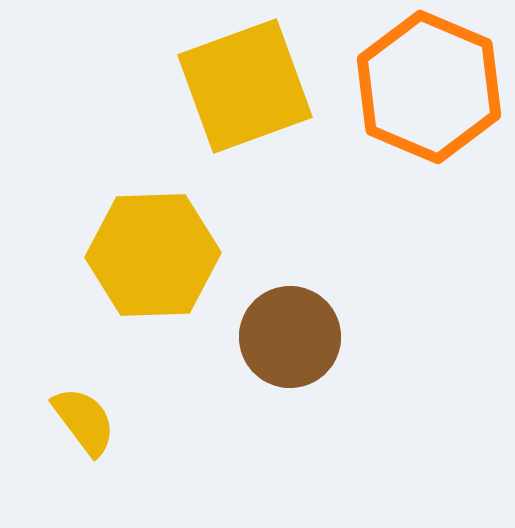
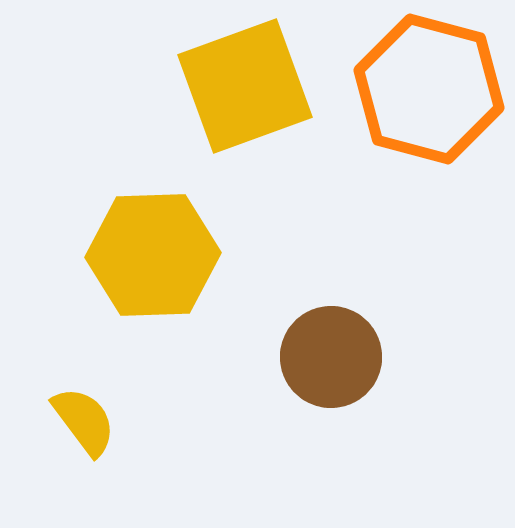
orange hexagon: moved 2 px down; rotated 8 degrees counterclockwise
brown circle: moved 41 px right, 20 px down
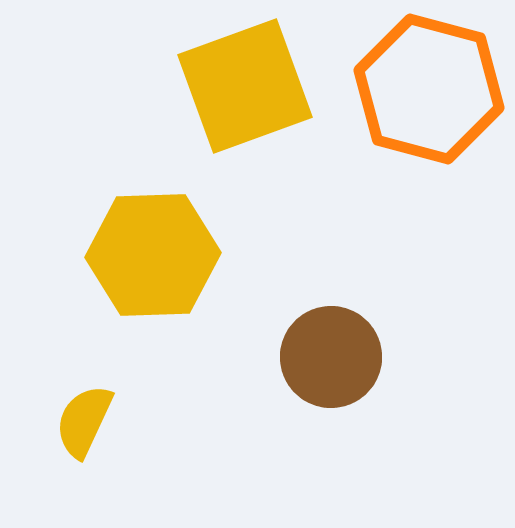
yellow semicircle: rotated 118 degrees counterclockwise
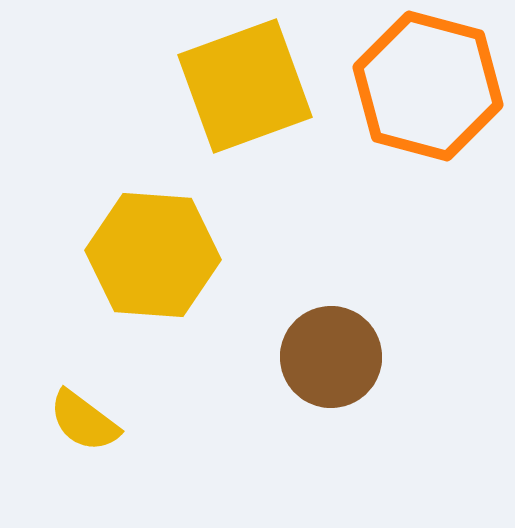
orange hexagon: moved 1 px left, 3 px up
yellow hexagon: rotated 6 degrees clockwise
yellow semicircle: rotated 78 degrees counterclockwise
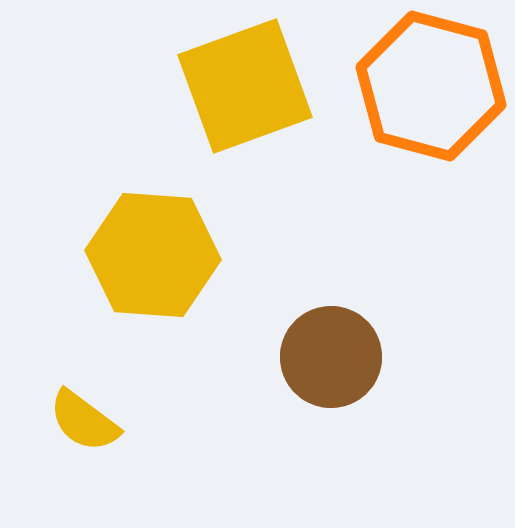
orange hexagon: moved 3 px right
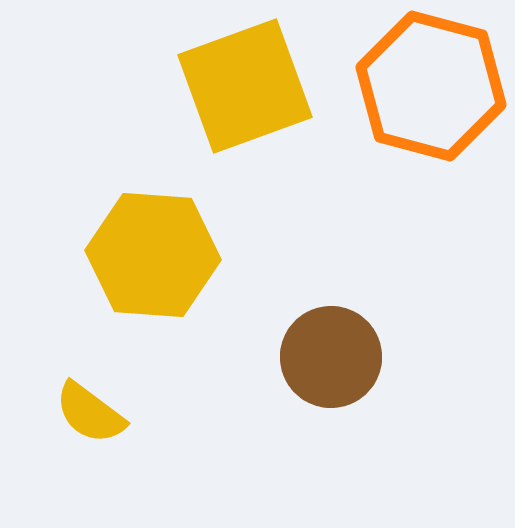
yellow semicircle: moved 6 px right, 8 px up
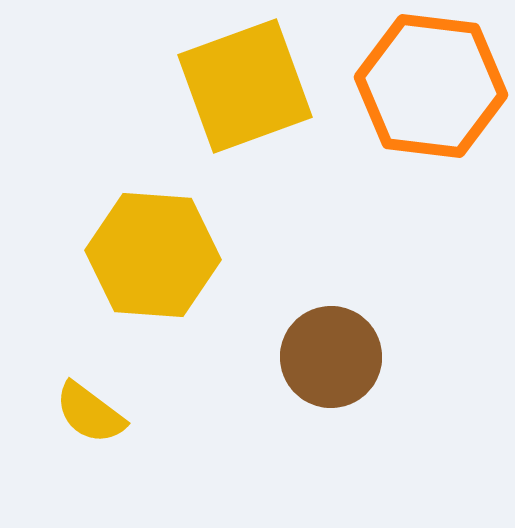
orange hexagon: rotated 8 degrees counterclockwise
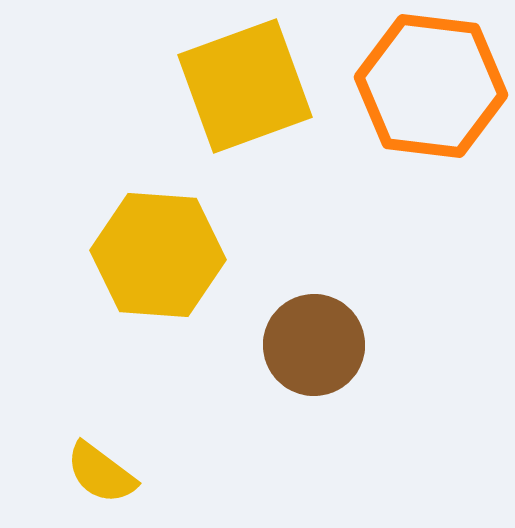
yellow hexagon: moved 5 px right
brown circle: moved 17 px left, 12 px up
yellow semicircle: moved 11 px right, 60 px down
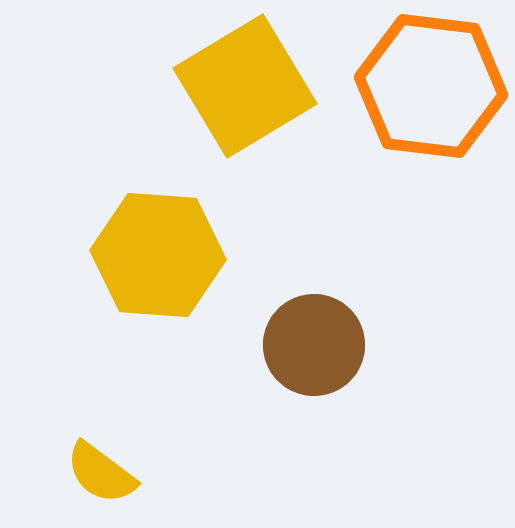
yellow square: rotated 11 degrees counterclockwise
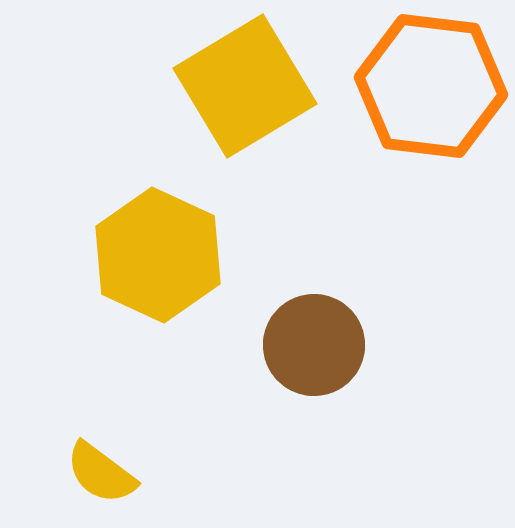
yellow hexagon: rotated 21 degrees clockwise
